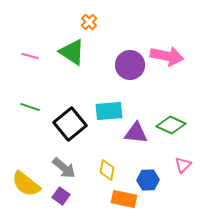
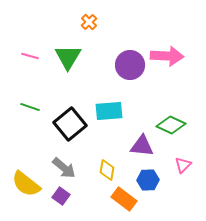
green triangle: moved 4 px left, 5 px down; rotated 28 degrees clockwise
pink arrow: rotated 8 degrees counterclockwise
purple triangle: moved 6 px right, 13 px down
orange rectangle: rotated 25 degrees clockwise
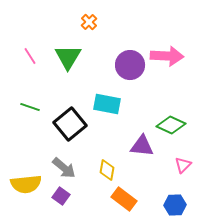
pink line: rotated 42 degrees clockwise
cyan rectangle: moved 2 px left, 7 px up; rotated 16 degrees clockwise
blue hexagon: moved 27 px right, 25 px down
yellow semicircle: rotated 44 degrees counterclockwise
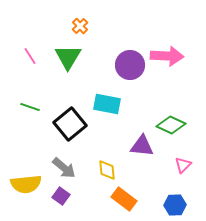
orange cross: moved 9 px left, 4 px down
yellow diamond: rotated 15 degrees counterclockwise
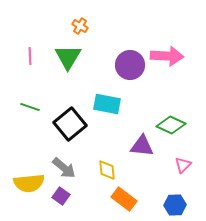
orange cross: rotated 14 degrees counterclockwise
pink line: rotated 30 degrees clockwise
yellow semicircle: moved 3 px right, 1 px up
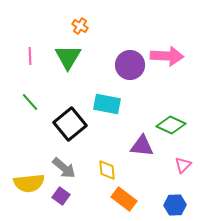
green line: moved 5 px up; rotated 30 degrees clockwise
